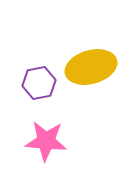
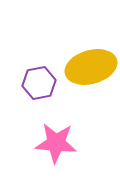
pink star: moved 10 px right, 2 px down
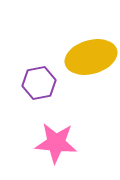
yellow ellipse: moved 10 px up
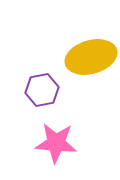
purple hexagon: moved 3 px right, 7 px down
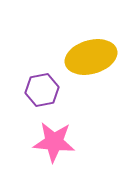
pink star: moved 2 px left, 1 px up
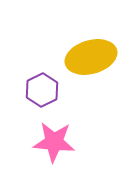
purple hexagon: rotated 16 degrees counterclockwise
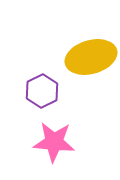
purple hexagon: moved 1 px down
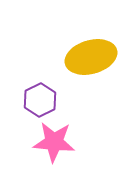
purple hexagon: moved 2 px left, 9 px down
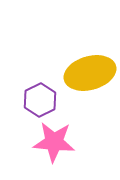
yellow ellipse: moved 1 px left, 16 px down
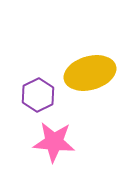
purple hexagon: moved 2 px left, 5 px up
